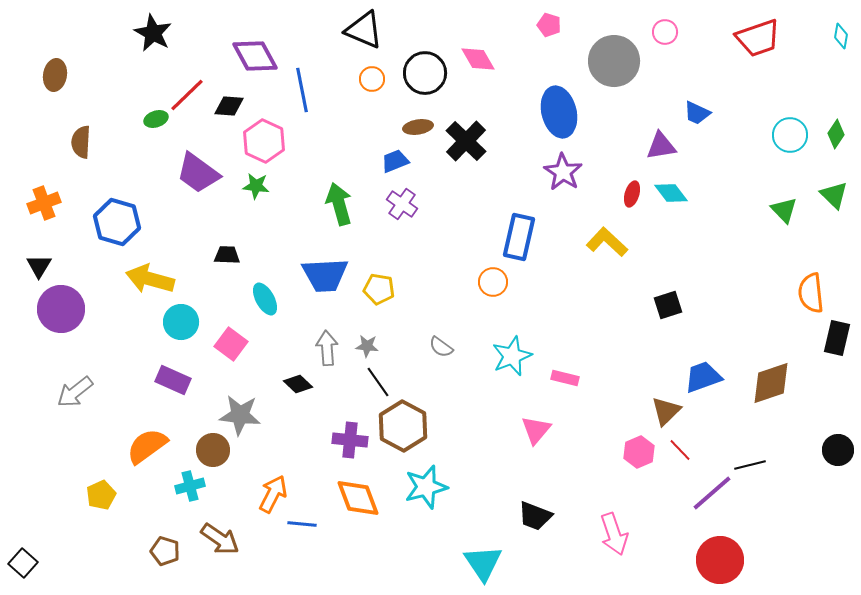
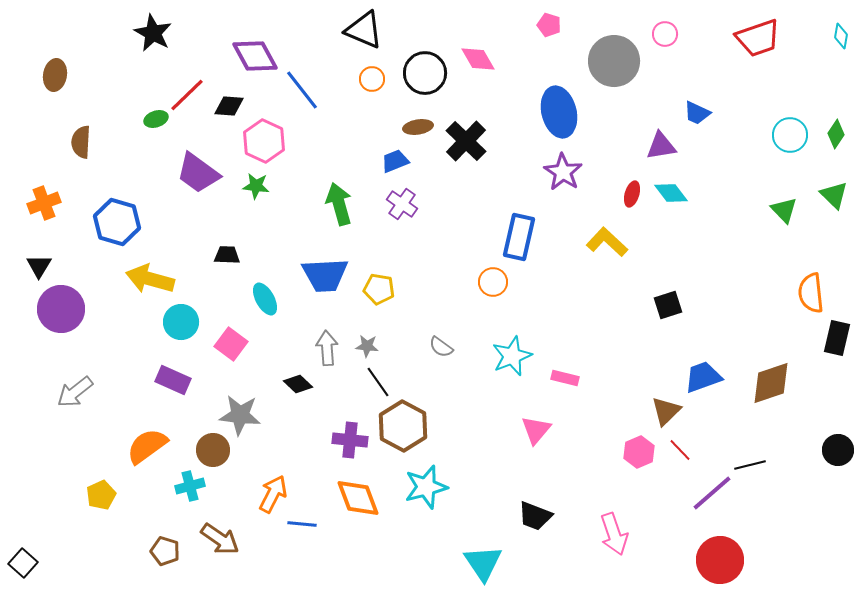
pink circle at (665, 32): moved 2 px down
blue line at (302, 90): rotated 27 degrees counterclockwise
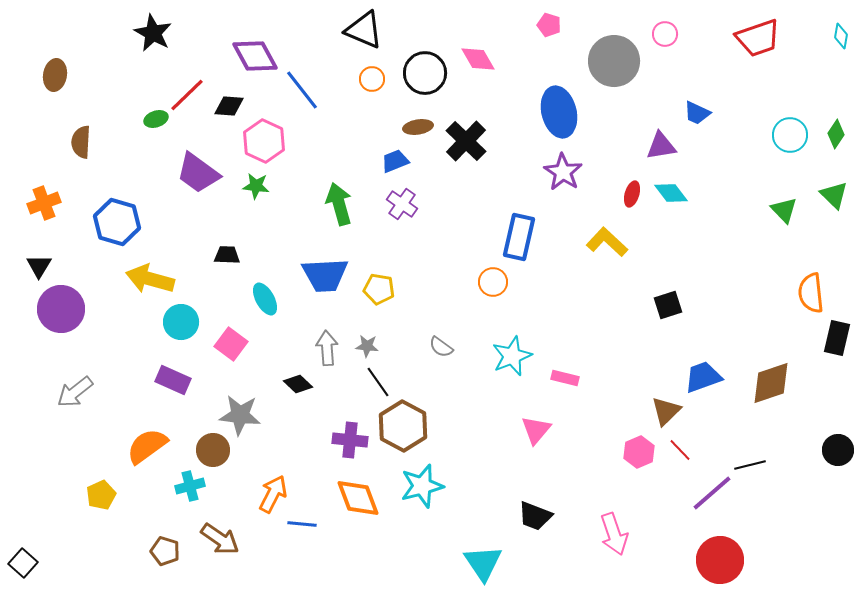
cyan star at (426, 487): moved 4 px left, 1 px up
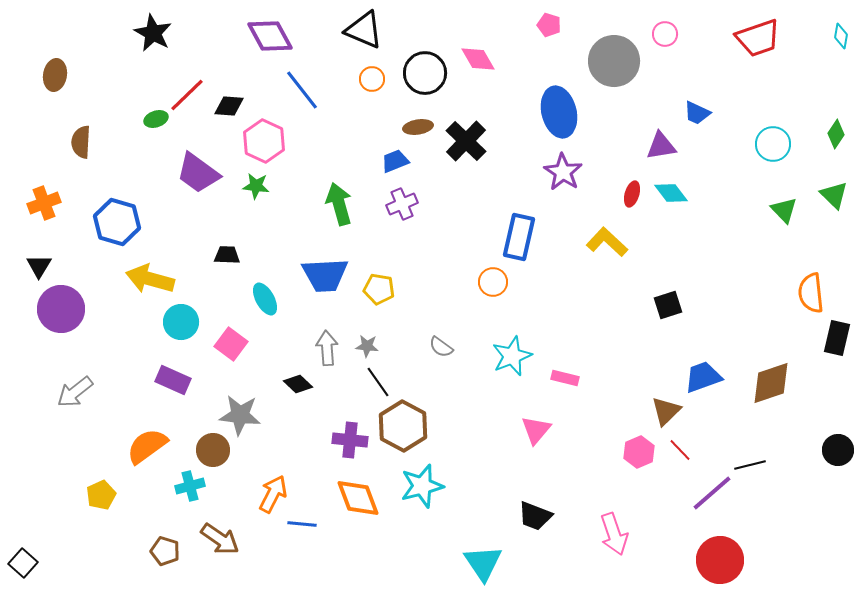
purple diamond at (255, 56): moved 15 px right, 20 px up
cyan circle at (790, 135): moved 17 px left, 9 px down
purple cross at (402, 204): rotated 32 degrees clockwise
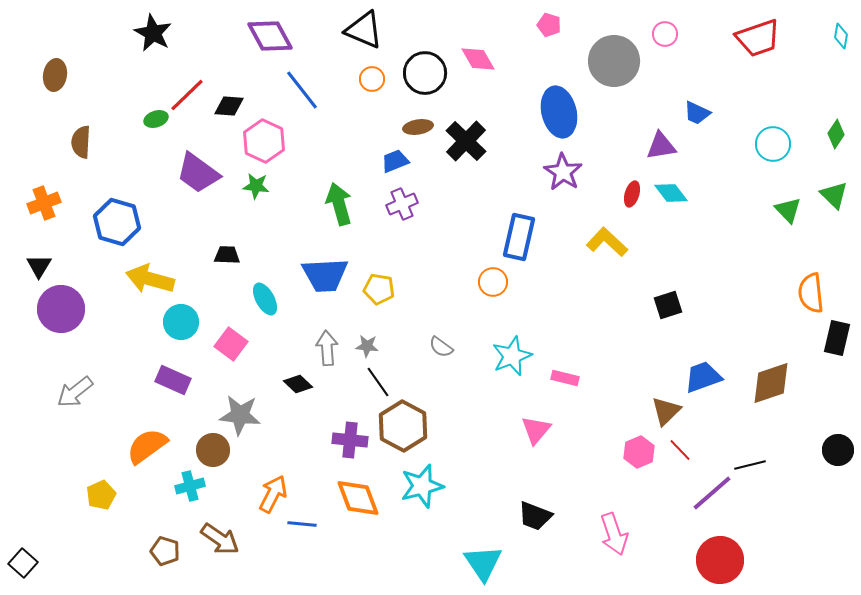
green triangle at (784, 210): moved 4 px right
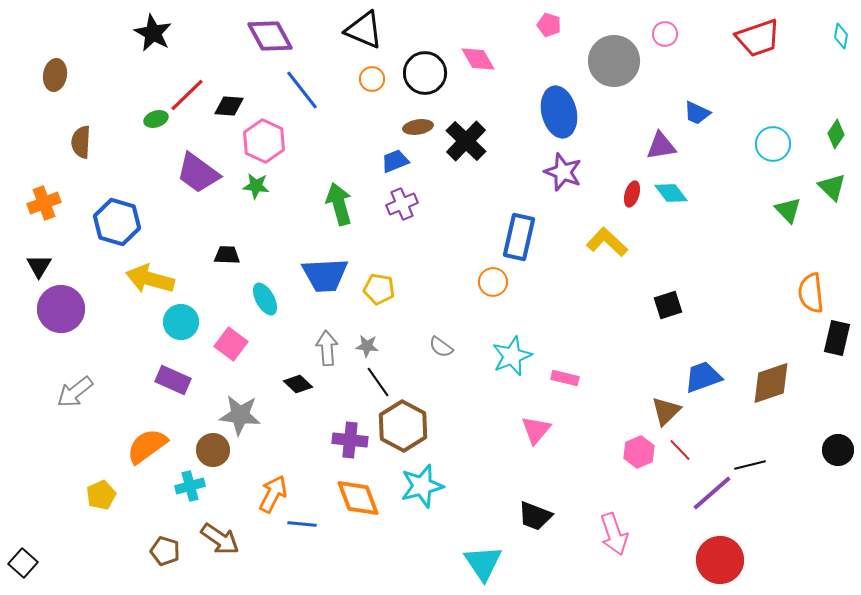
purple star at (563, 172): rotated 12 degrees counterclockwise
green triangle at (834, 195): moved 2 px left, 8 px up
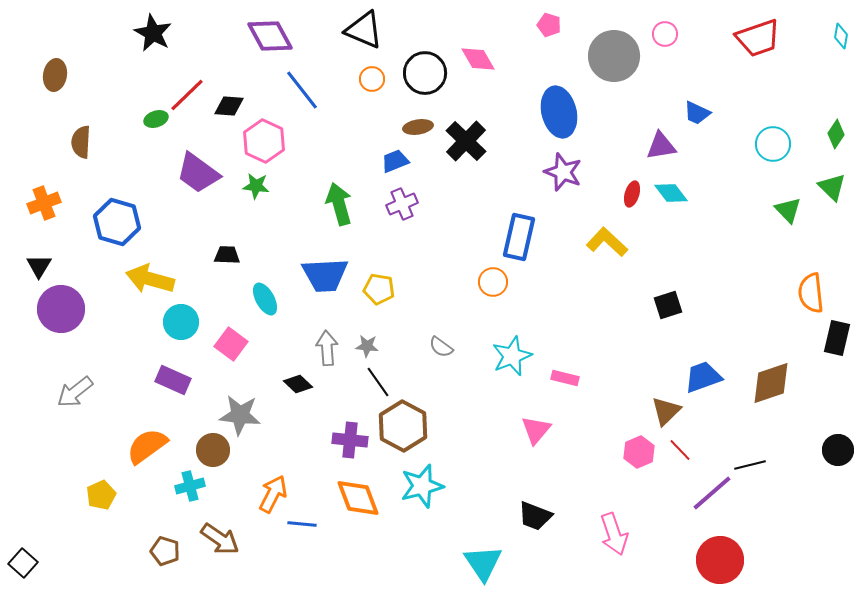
gray circle at (614, 61): moved 5 px up
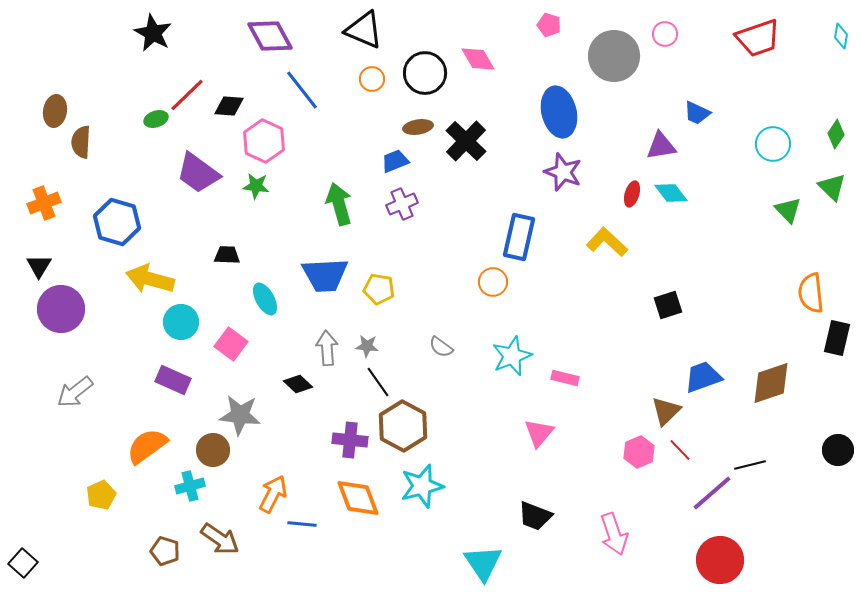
brown ellipse at (55, 75): moved 36 px down
pink triangle at (536, 430): moved 3 px right, 3 px down
